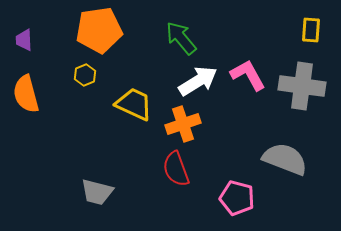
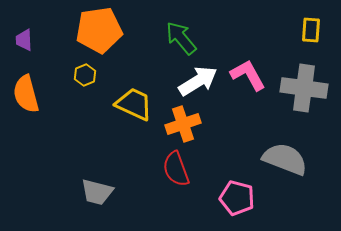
gray cross: moved 2 px right, 2 px down
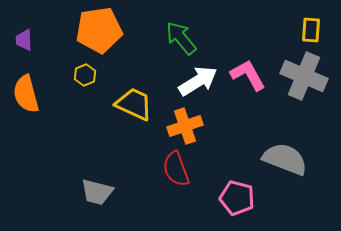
gray cross: moved 12 px up; rotated 15 degrees clockwise
orange cross: moved 2 px right, 2 px down
